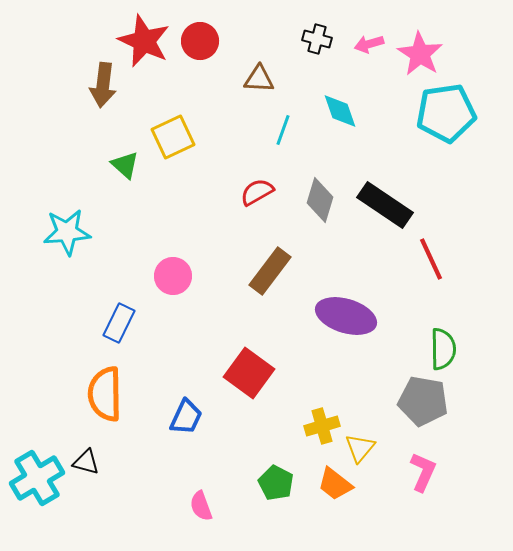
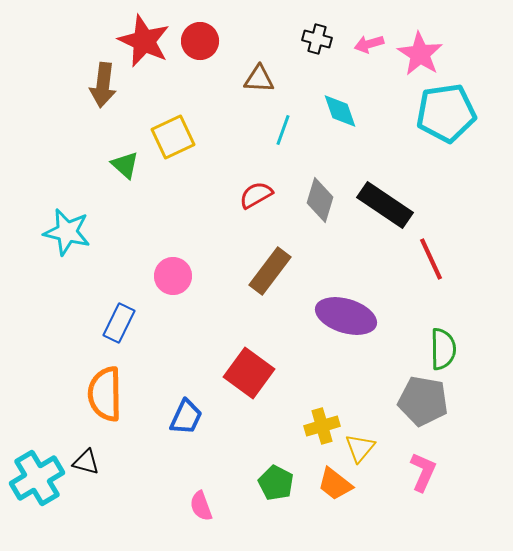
red semicircle: moved 1 px left, 3 px down
cyan star: rotated 18 degrees clockwise
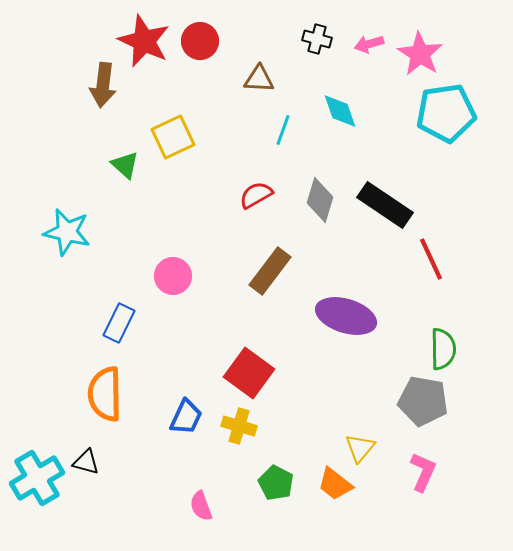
yellow cross: moved 83 px left; rotated 32 degrees clockwise
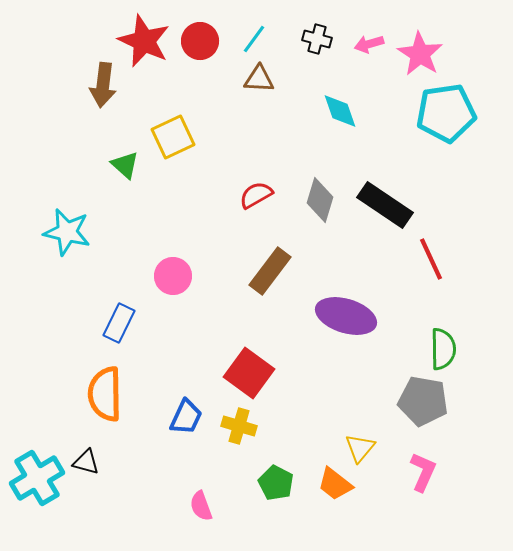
cyan line: moved 29 px left, 91 px up; rotated 16 degrees clockwise
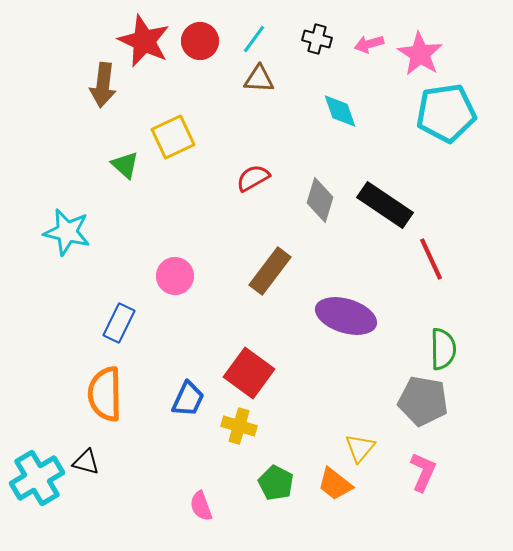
red semicircle: moved 3 px left, 17 px up
pink circle: moved 2 px right
blue trapezoid: moved 2 px right, 18 px up
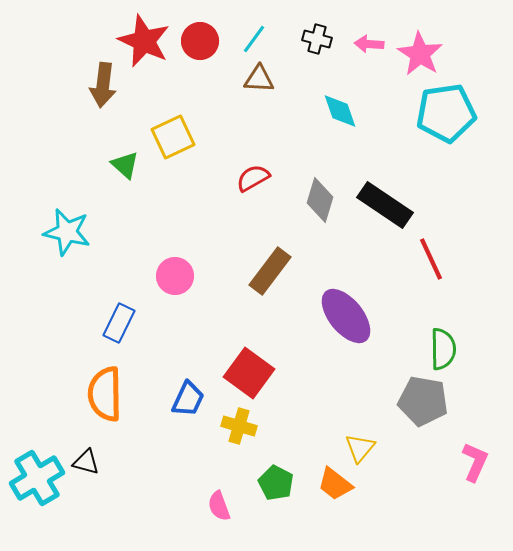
pink arrow: rotated 20 degrees clockwise
purple ellipse: rotated 34 degrees clockwise
pink L-shape: moved 52 px right, 10 px up
pink semicircle: moved 18 px right
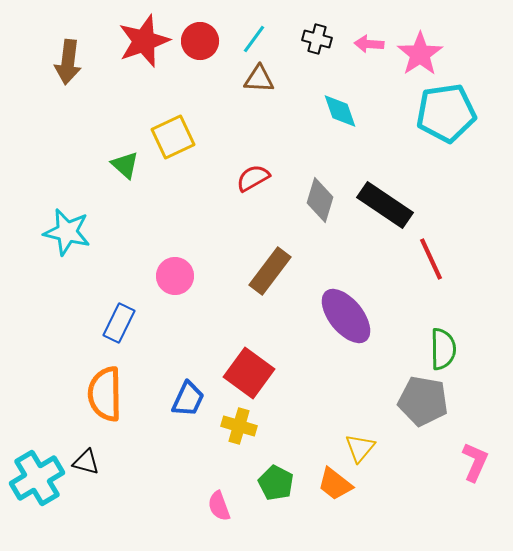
red star: rotated 28 degrees clockwise
pink star: rotated 6 degrees clockwise
brown arrow: moved 35 px left, 23 px up
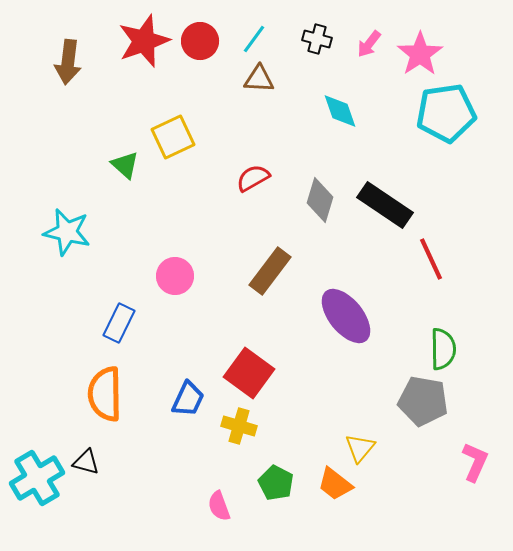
pink arrow: rotated 56 degrees counterclockwise
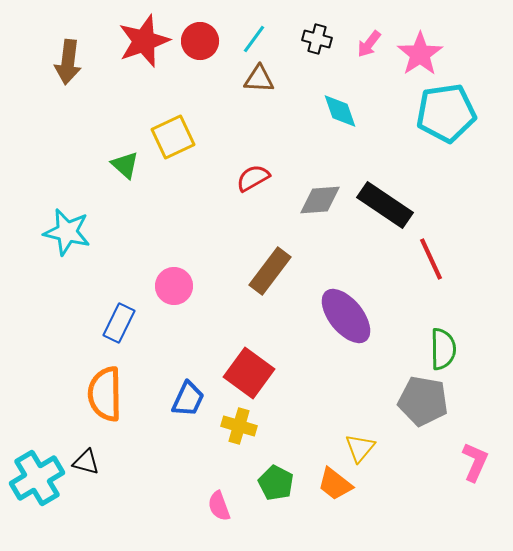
gray diamond: rotated 69 degrees clockwise
pink circle: moved 1 px left, 10 px down
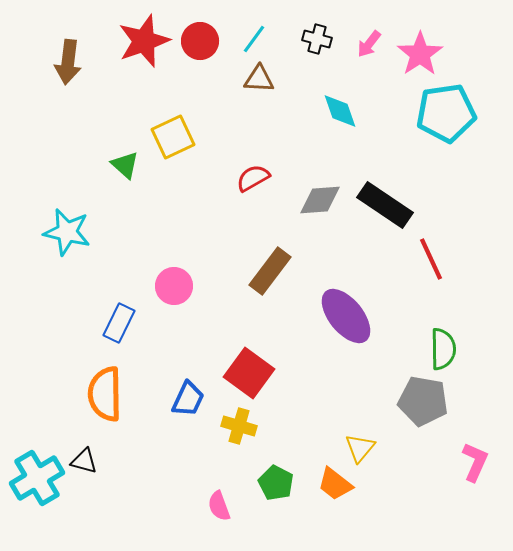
black triangle: moved 2 px left, 1 px up
